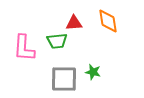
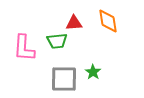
green star: rotated 21 degrees clockwise
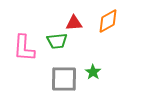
orange diamond: rotated 70 degrees clockwise
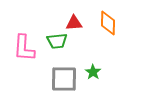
orange diamond: moved 2 px down; rotated 60 degrees counterclockwise
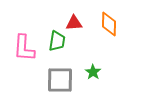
orange diamond: moved 1 px right, 1 px down
green trapezoid: rotated 75 degrees counterclockwise
gray square: moved 4 px left, 1 px down
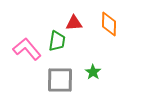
pink L-shape: moved 3 px right, 1 px down; rotated 136 degrees clockwise
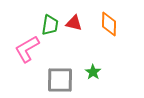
red triangle: rotated 18 degrees clockwise
green trapezoid: moved 7 px left, 16 px up
pink L-shape: rotated 80 degrees counterclockwise
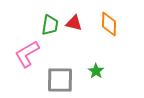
pink L-shape: moved 5 px down
green star: moved 3 px right, 1 px up
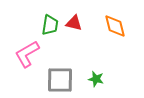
orange diamond: moved 6 px right, 2 px down; rotated 15 degrees counterclockwise
green star: moved 8 px down; rotated 21 degrees counterclockwise
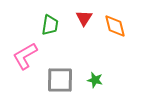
red triangle: moved 10 px right, 5 px up; rotated 48 degrees clockwise
pink L-shape: moved 2 px left, 2 px down
green star: moved 1 px left, 1 px down
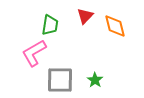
red triangle: moved 1 px right, 2 px up; rotated 12 degrees clockwise
pink L-shape: moved 9 px right, 3 px up
green star: rotated 21 degrees clockwise
